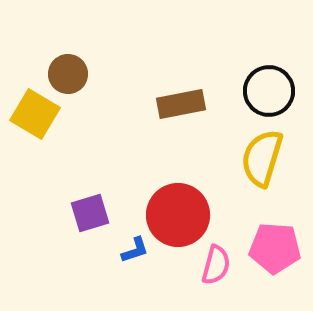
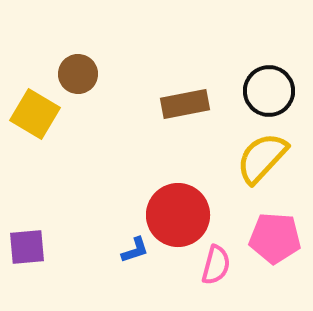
brown circle: moved 10 px right
brown rectangle: moved 4 px right
yellow semicircle: rotated 26 degrees clockwise
purple square: moved 63 px left, 34 px down; rotated 12 degrees clockwise
pink pentagon: moved 10 px up
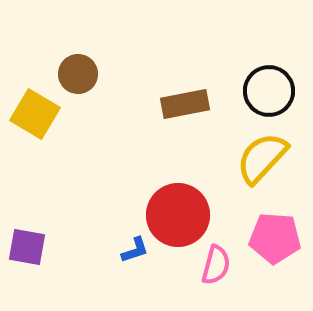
purple square: rotated 15 degrees clockwise
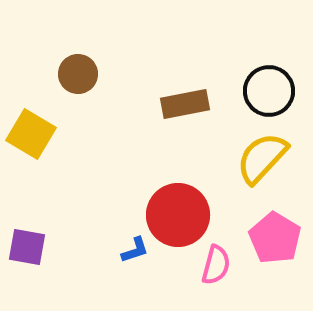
yellow square: moved 4 px left, 20 px down
pink pentagon: rotated 27 degrees clockwise
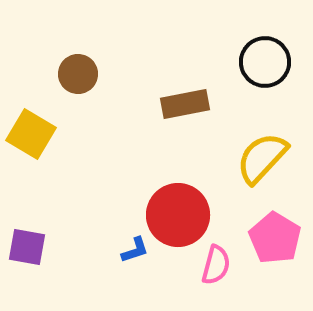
black circle: moved 4 px left, 29 px up
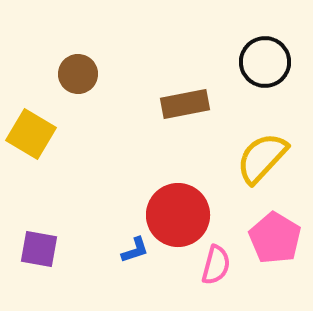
purple square: moved 12 px right, 2 px down
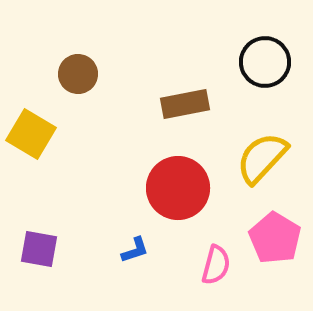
red circle: moved 27 px up
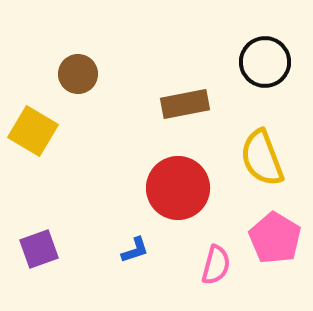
yellow square: moved 2 px right, 3 px up
yellow semicircle: rotated 64 degrees counterclockwise
purple square: rotated 30 degrees counterclockwise
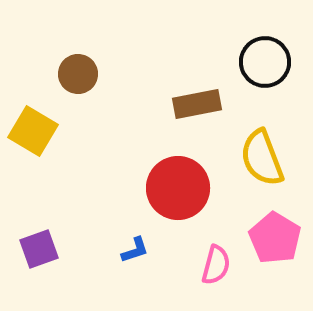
brown rectangle: moved 12 px right
